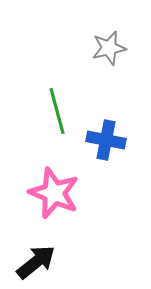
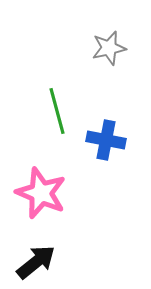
pink star: moved 13 px left
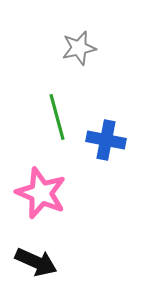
gray star: moved 30 px left
green line: moved 6 px down
black arrow: rotated 63 degrees clockwise
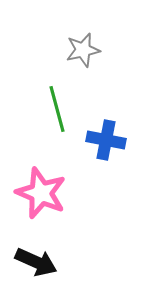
gray star: moved 4 px right, 2 px down
green line: moved 8 px up
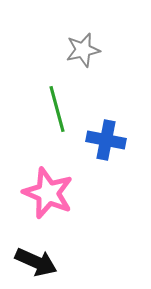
pink star: moved 7 px right
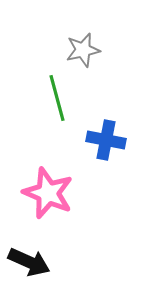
green line: moved 11 px up
black arrow: moved 7 px left
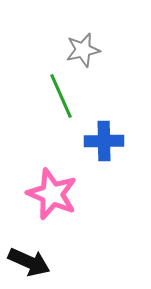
green line: moved 4 px right, 2 px up; rotated 9 degrees counterclockwise
blue cross: moved 2 px left, 1 px down; rotated 12 degrees counterclockwise
pink star: moved 4 px right, 1 px down
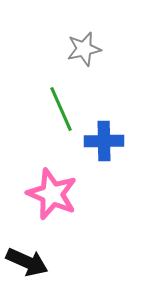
gray star: moved 1 px right, 1 px up
green line: moved 13 px down
black arrow: moved 2 px left
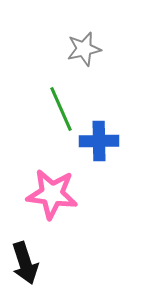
blue cross: moved 5 px left
pink star: rotated 15 degrees counterclockwise
black arrow: moved 2 px left, 1 px down; rotated 48 degrees clockwise
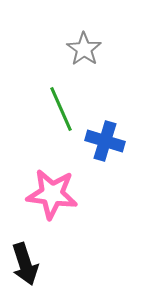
gray star: rotated 24 degrees counterclockwise
blue cross: moved 6 px right; rotated 18 degrees clockwise
black arrow: moved 1 px down
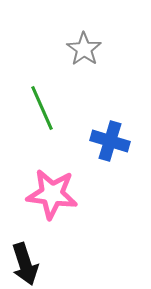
green line: moved 19 px left, 1 px up
blue cross: moved 5 px right
